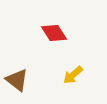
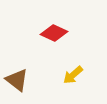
red diamond: rotated 32 degrees counterclockwise
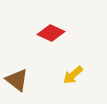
red diamond: moved 3 px left
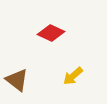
yellow arrow: moved 1 px down
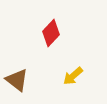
red diamond: rotated 72 degrees counterclockwise
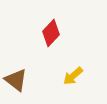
brown triangle: moved 1 px left
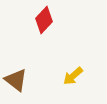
red diamond: moved 7 px left, 13 px up
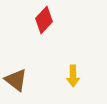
yellow arrow: rotated 50 degrees counterclockwise
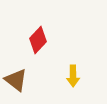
red diamond: moved 6 px left, 20 px down
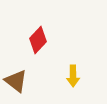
brown triangle: moved 1 px down
